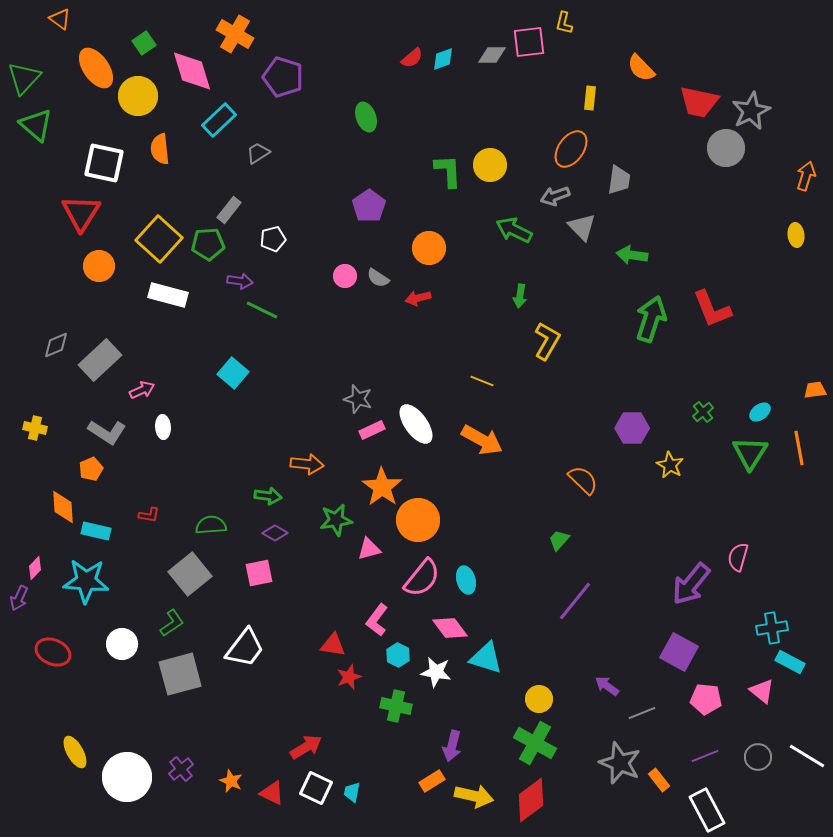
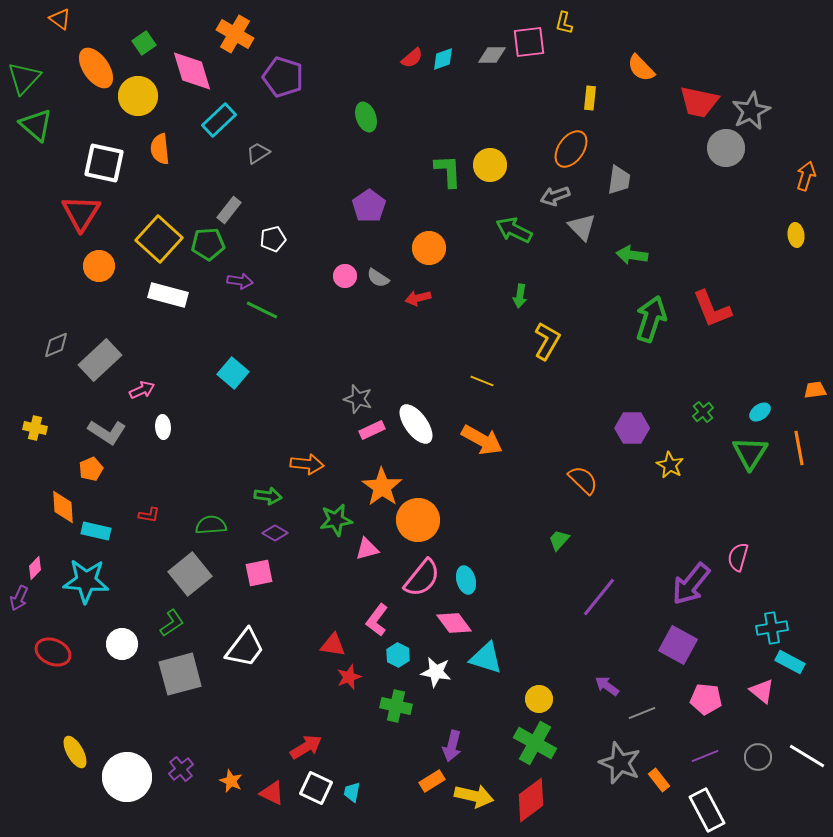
pink triangle at (369, 549): moved 2 px left
purple line at (575, 601): moved 24 px right, 4 px up
pink diamond at (450, 628): moved 4 px right, 5 px up
purple square at (679, 652): moved 1 px left, 7 px up
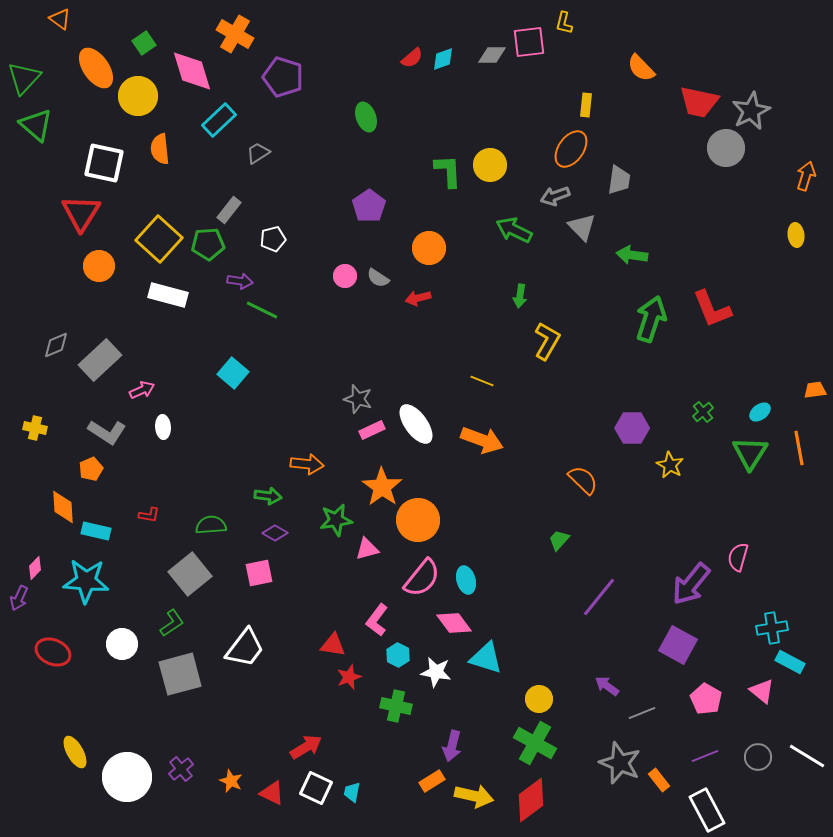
yellow rectangle at (590, 98): moved 4 px left, 7 px down
orange arrow at (482, 440): rotated 9 degrees counterclockwise
pink pentagon at (706, 699): rotated 24 degrees clockwise
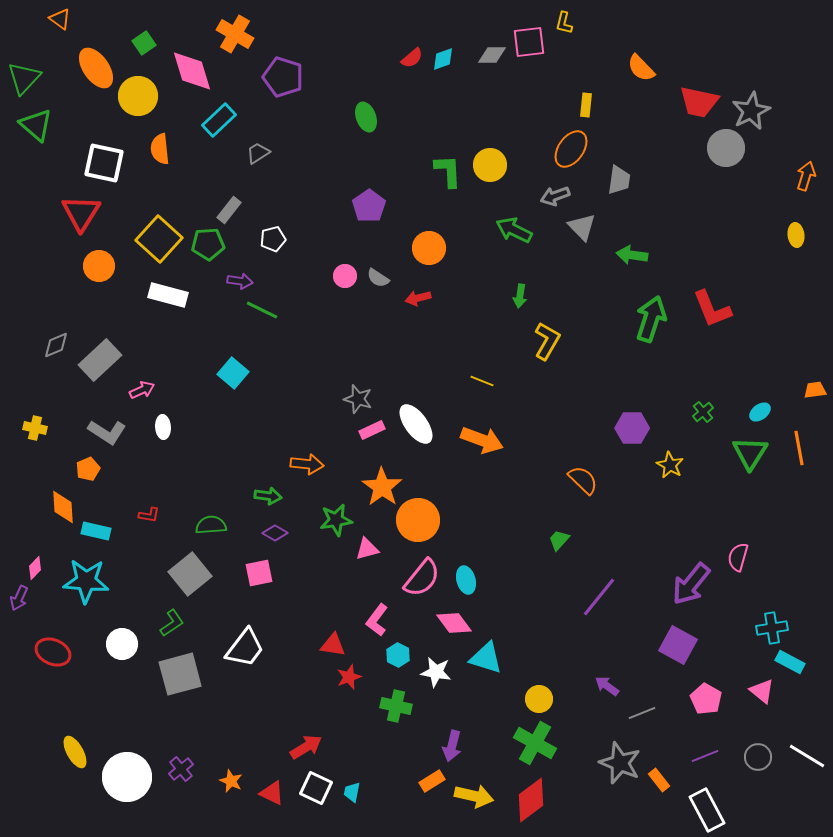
orange pentagon at (91, 469): moved 3 px left
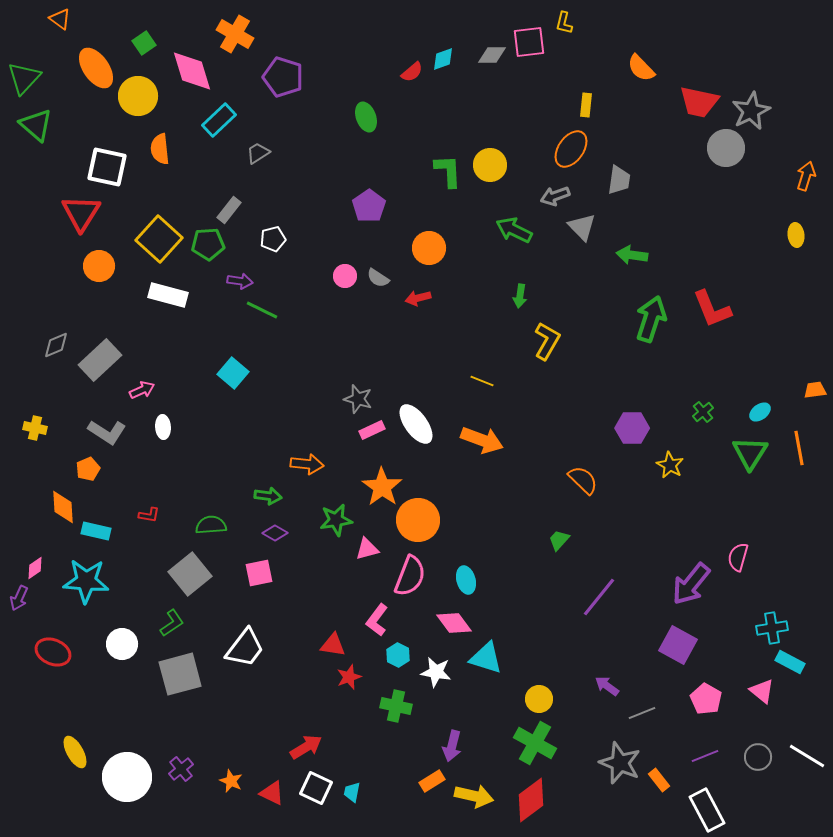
red semicircle at (412, 58): moved 14 px down
white square at (104, 163): moved 3 px right, 4 px down
pink diamond at (35, 568): rotated 10 degrees clockwise
pink semicircle at (422, 578): moved 12 px left, 2 px up; rotated 18 degrees counterclockwise
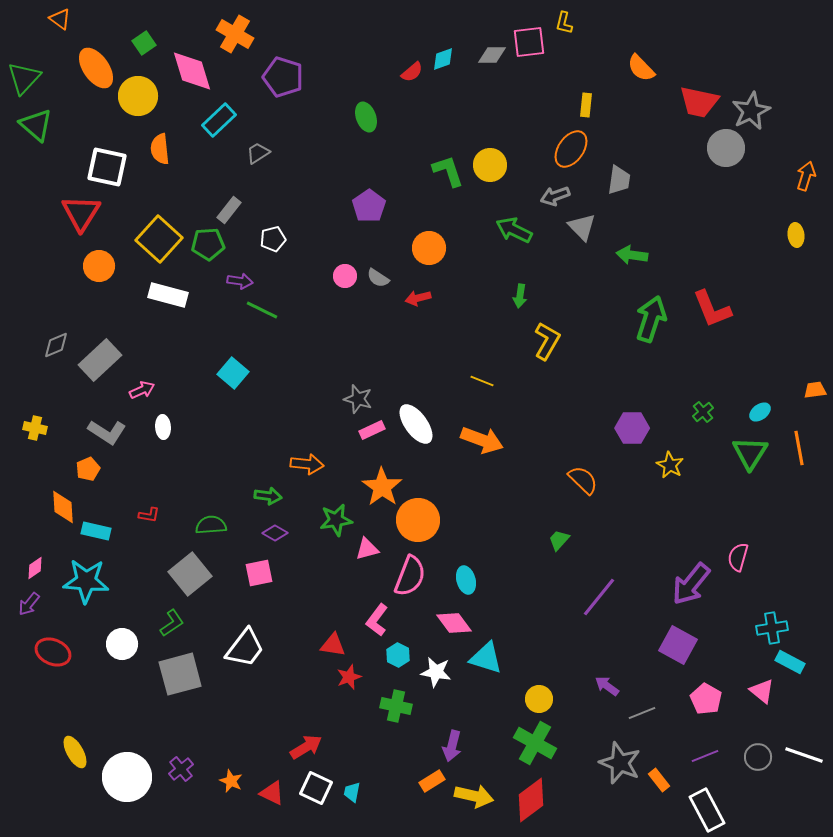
green L-shape at (448, 171): rotated 15 degrees counterclockwise
purple arrow at (19, 598): moved 10 px right, 6 px down; rotated 15 degrees clockwise
white line at (807, 756): moved 3 px left, 1 px up; rotated 12 degrees counterclockwise
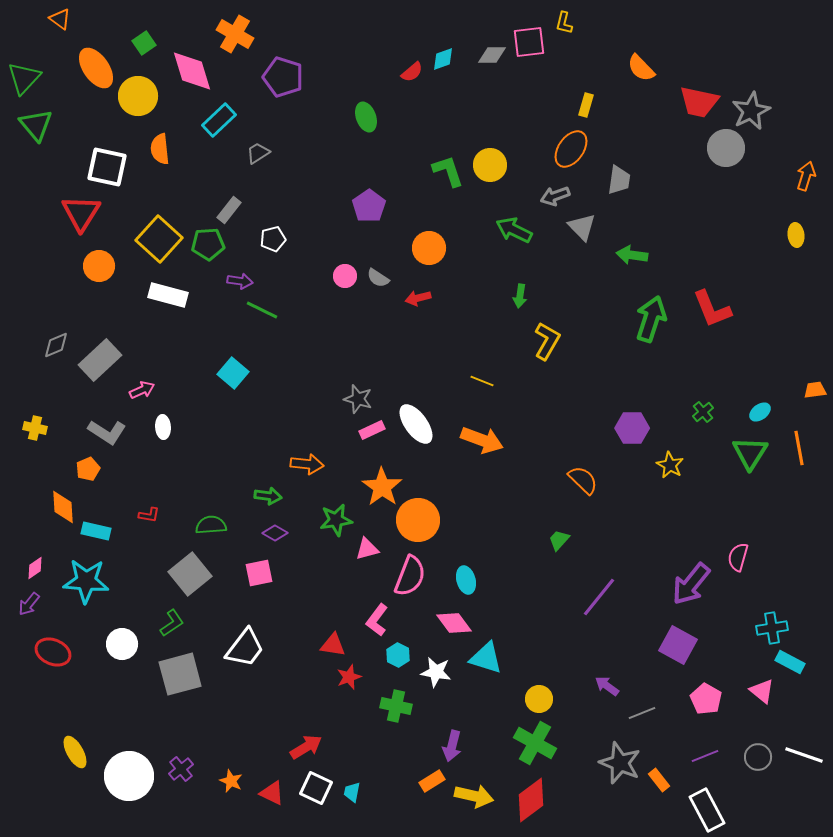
yellow rectangle at (586, 105): rotated 10 degrees clockwise
green triangle at (36, 125): rotated 9 degrees clockwise
white circle at (127, 777): moved 2 px right, 1 px up
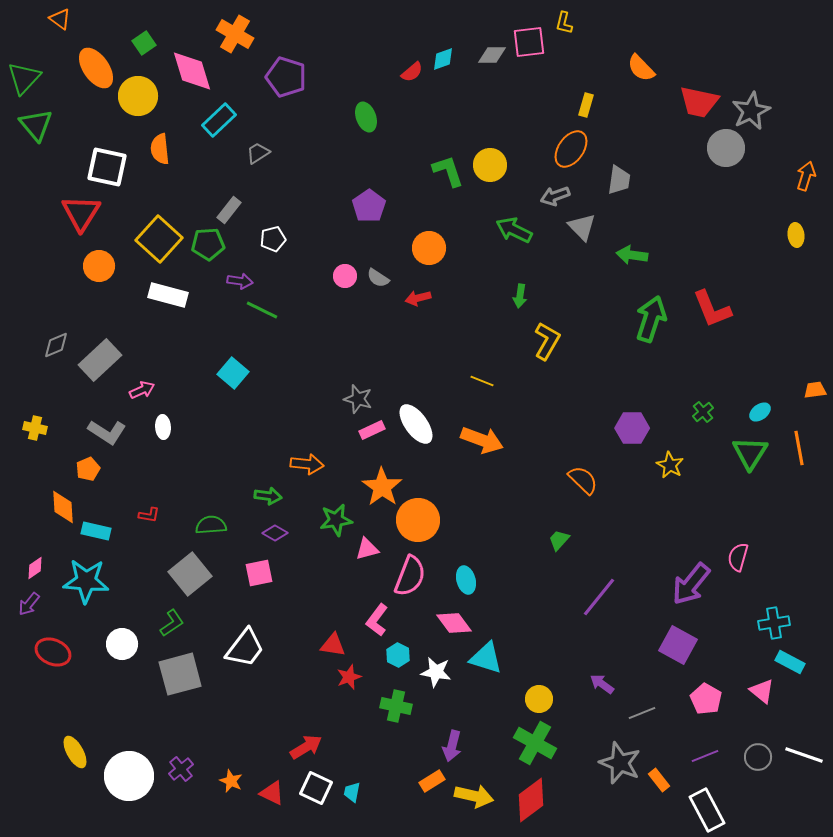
purple pentagon at (283, 77): moved 3 px right
cyan cross at (772, 628): moved 2 px right, 5 px up
purple arrow at (607, 686): moved 5 px left, 2 px up
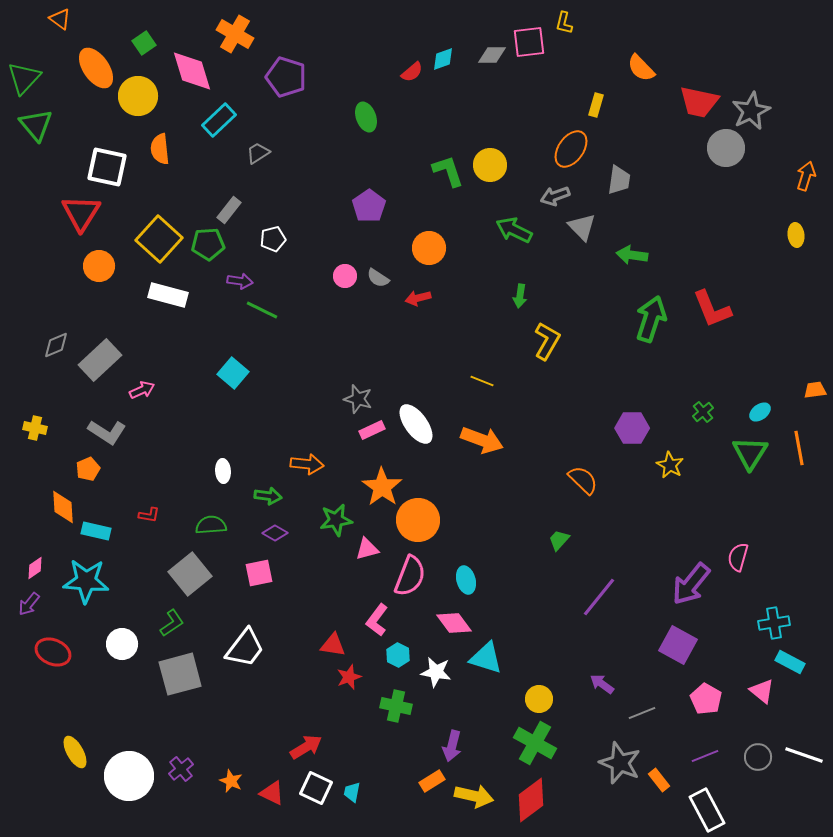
yellow rectangle at (586, 105): moved 10 px right
white ellipse at (163, 427): moved 60 px right, 44 px down
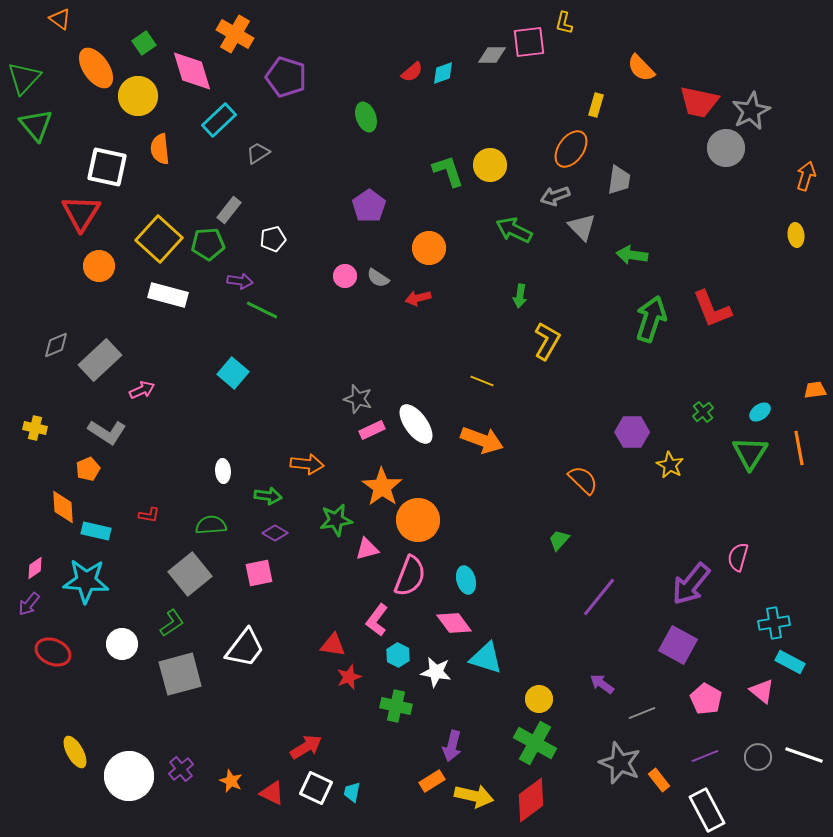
cyan diamond at (443, 59): moved 14 px down
purple hexagon at (632, 428): moved 4 px down
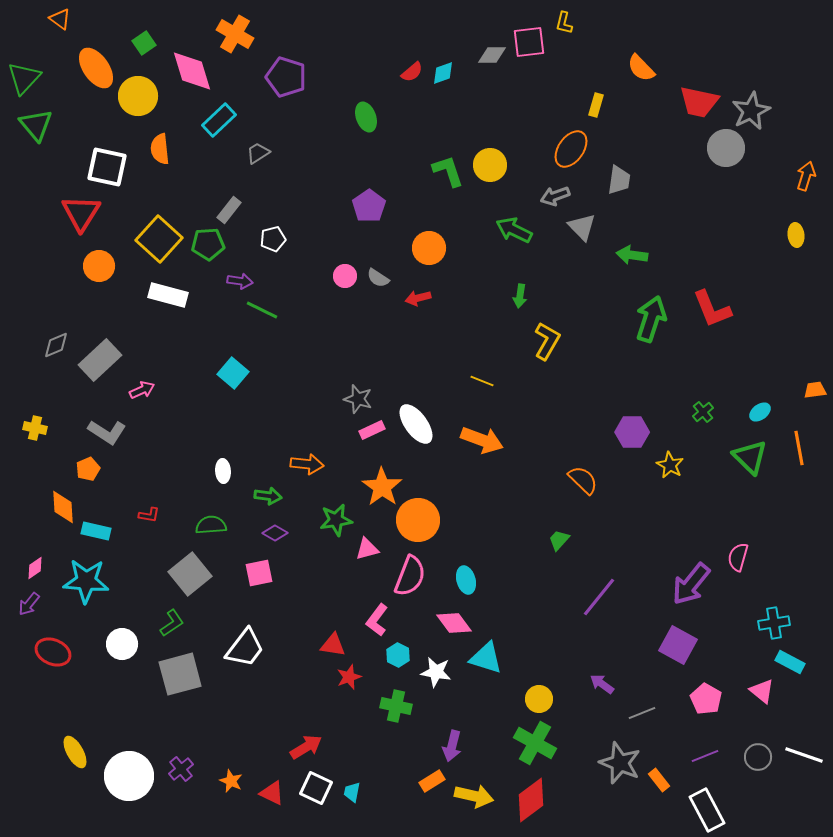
green triangle at (750, 453): moved 4 px down; rotated 18 degrees counterclockwise
